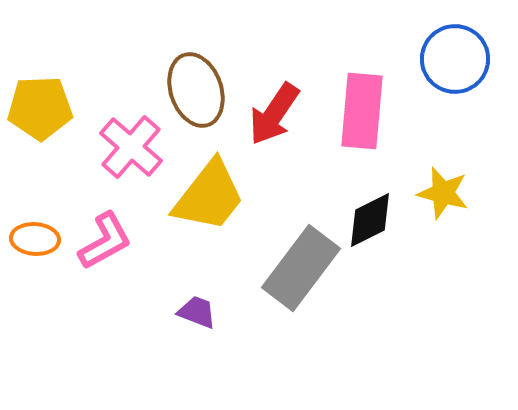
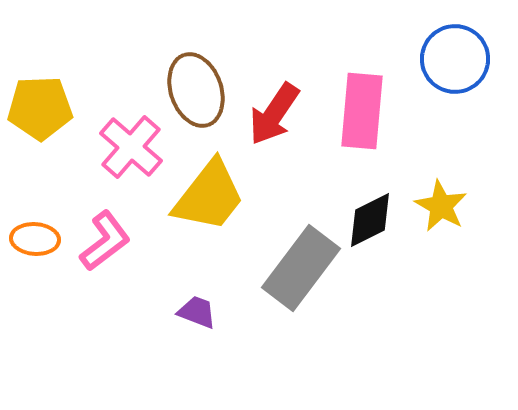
yellow star: moved 2 px left, 13 px down; rotated 14 degrees clockwise
pink L-shape: rotated 8 degrees counterclockwise
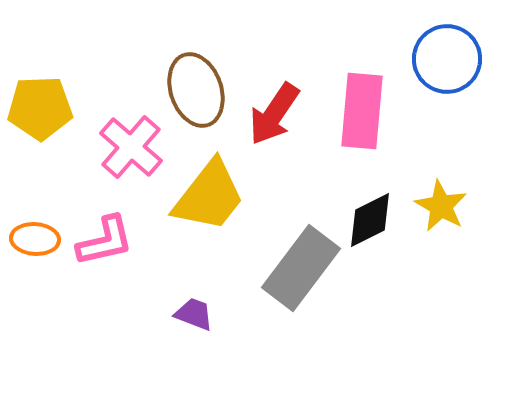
blue circle: moved 8 px left
pink L-shape: rotated 24 degrees clockwise
purple trapezoid: moved 3 px left, 2 px down
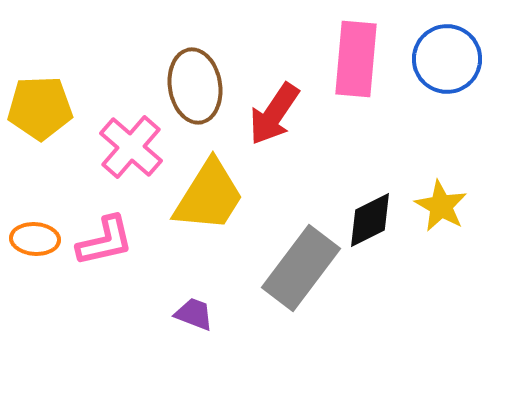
brown ellipse: moved 1 px left, 4 px up; rotated 10 degrees clockwise
pink rectangle: moved 6 px left, 52 px up
yellow trapezoid: rotated 6 degrees counterclockwise
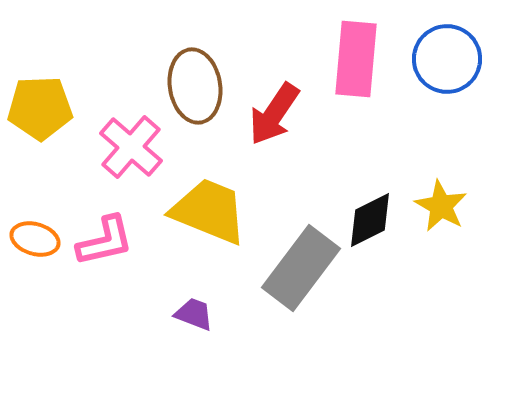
yellow trapezoid: moved 15 px down; rotated 100 degrees counterclockwise
orange ellipse: rotated 12 degrees clockwise
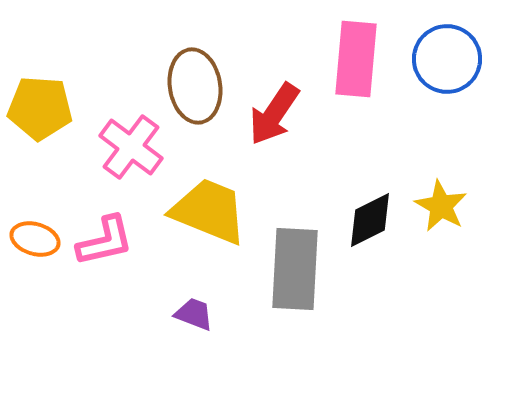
yellow pentagon: rotated 6 degrees clockwise
pink cross: rotated 4 degrees counterclockwise
gray rectangle: moved 6 px left, 1 px down; rotated 34 degrees counterclockwise
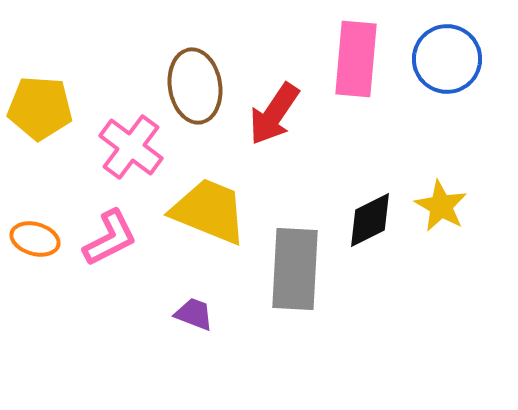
pink L-shape: moved 5 px right, 3 px up; rotated 14 degrees counterclockwise
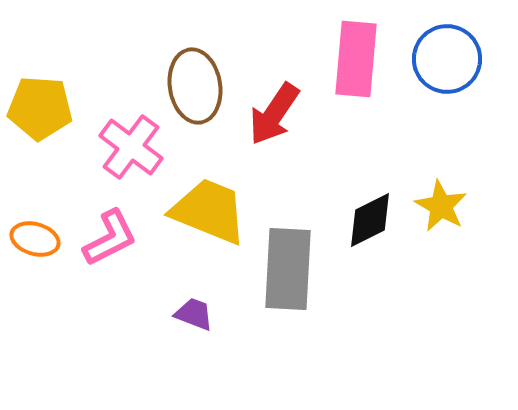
gray rectangle: moved 7 px left
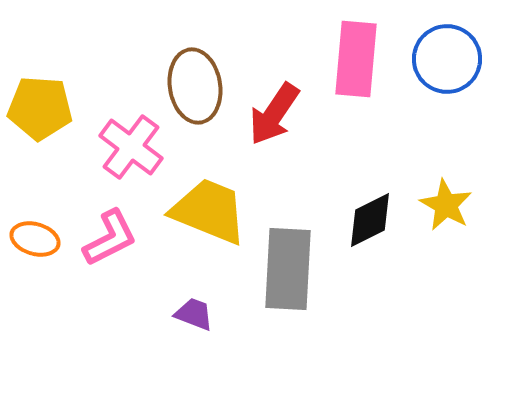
yellow star: moved 5 px right, 1 px up
